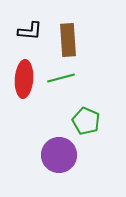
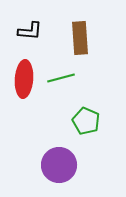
brown rectangle: moved 12 px right, 2 px up
purple circle: moved 10 px down
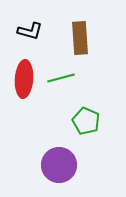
black L-shape: rotated 10 degrees clockwise
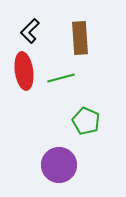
black L-shape: rotated 120 degrees clockwise
red ellipse: moved 8 px up; rotated 12 degrees counterclockwise
